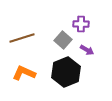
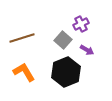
purple cross: rotated 28 degrees counterclockwise
orange L-shape: moved 1 px up; rotated 35 degrees clockwise
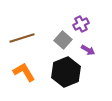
purple arrow: moved 1 px right
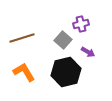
purple cross: rotated 14 degrees clockwise
purple arrow: moved 2 px down
black hexagon: rotated 8 degrees clockwise
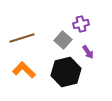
purple arrow: rotated 24 degrees clockwise
orange L-shape: moved 2 px up; rotated 15 degrees counterclockwise
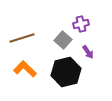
orange L-shape: moved 1 px right, 1 px up
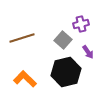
orange L-shape: moved 10 px down
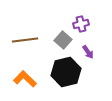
brown line: moved 3 px right, 2 px down; rotated 10 degrees clockwise
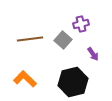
brown line: moved 5 px right, 1 px up
purple arrow: moved 5 px right, 2 px down
black hexagon: moved 7 px right, 10 px down
